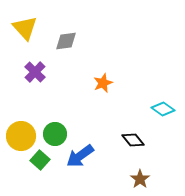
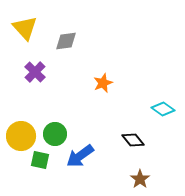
green square: rotated 30 degrees counterclockwise
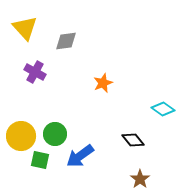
purple cross: rotated 15 degrees counterclockwise
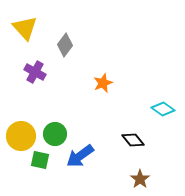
gray diamond: moved 1 px left, 4 px down; rotated 45 degrees counterclockwise
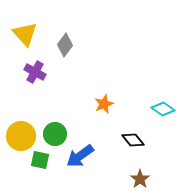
yellow triangle: moved 6 px down
orange star: moved 1 px right, 21 px down
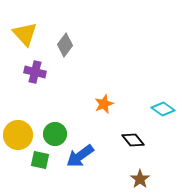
purple cross: rotated 15 degrees counterclockwise
yellow circle: moved 3 px left, 1 px up
